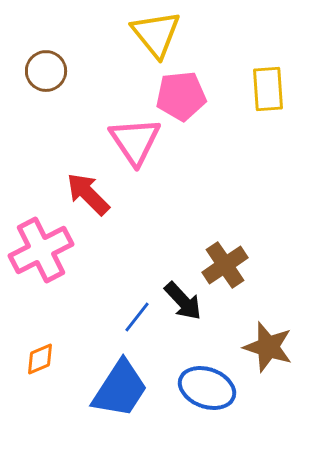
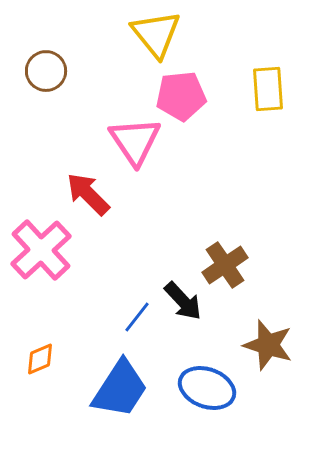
pink cross: rotated 16 degrees counterclockwise
brown star: moved 2 px up
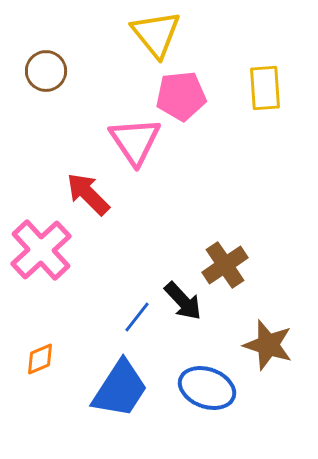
yellow rectangle: moved 3 px left, 1 px up
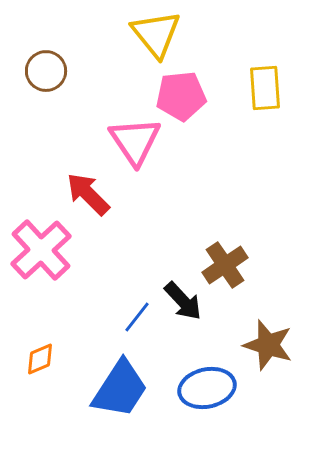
blue ellipse: rotated 32 degrees counterclockwise
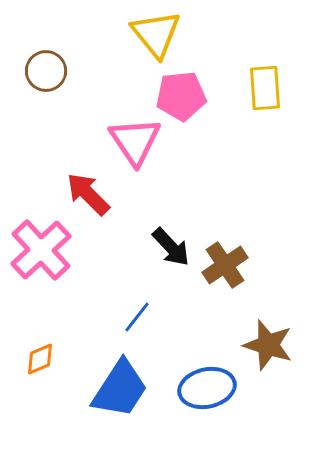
black arrow: moved 12 px left, 54 px up
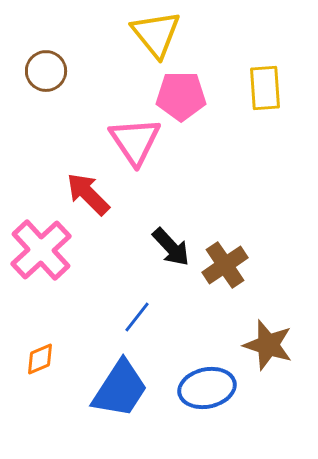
pink pentagon: rotated 6 degrees clockwise
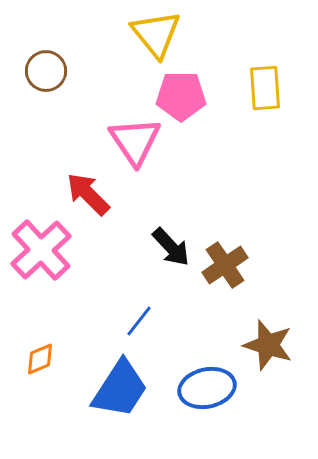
blue line: moved 2 px right, 4 px down
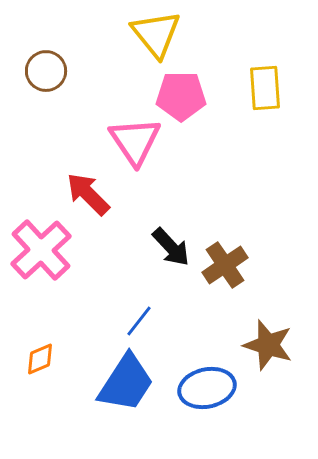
blue trapezoid: moved 6 px right, 6 px up
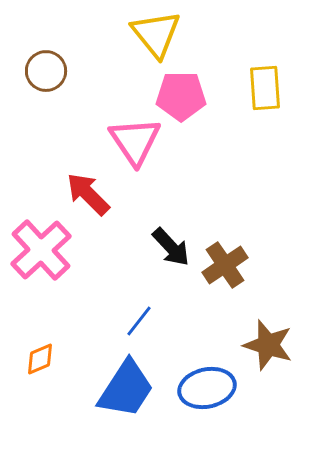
blue trapezoid: moved 6 px down
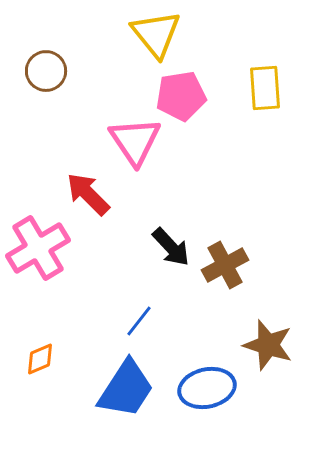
pink pentagon: rotated 9 degrees counterclockwise
pink cross: moved 3 px left, 2 px up; rotated 12 degrees clockwise
brown cross: rotated 6 degrees clockwise
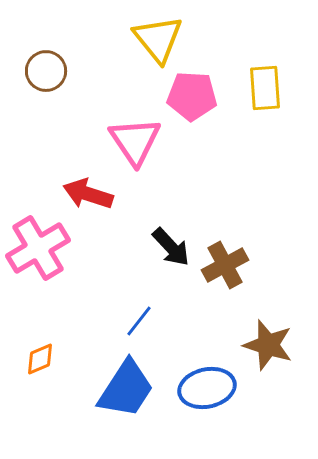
yellow triangle: moved 2 px right, 5 px down
pink pentagon: moved 11 px right; rotated 12 degrees clockwise
red arrow: rotated 27 degrees counterclockwise
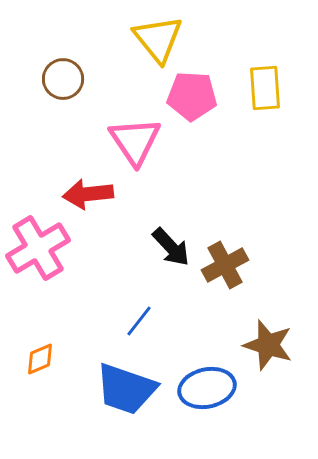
brown circle: moved 17 px right, 8 px down
red arrow: rotated 24 degrees counterclockwise
blue trapezoid: rotated 76 degrees clockwise
